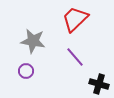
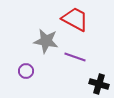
red trapezoid: rotated 72 degrees clockwise
gray star: moved 13 px right
purple line: rotated 30 degrees counterclockwise
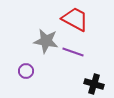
purple line: moved 2 px left, 5 px up
black cross: moved 5 px left
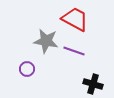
purple line: moved 1 px right, 1 px up
purple circle: moved 1 px right, 2 px up
black cross: moved 1 px left
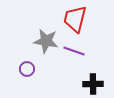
red trapezoid: rotated 104 degrees counterclockwise
black cross: rotated 18 degrees counterclockwise
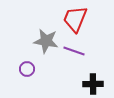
red trapezoid: rotated 8 degrees clockwise
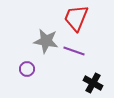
red trapezoid: moved 1 px right, 1 px up
black cross: moved 1 px up; rotated 30 degrees clockwise
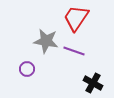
red trapezoid: rotated 12 degrees clockwise
